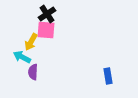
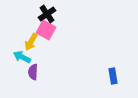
pink square: rotated 24 degrees clockwise
blue rectangle: moved 5 px right
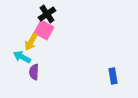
pink square: moved 2 px left
purple semicircle: moved 1 px right
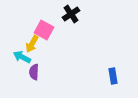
black cross: moved 24 px right
yellow arrow: moved 1 px right, 2 px down
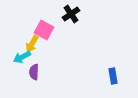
cyan arrow: rotated 54 degrees counterclockwise
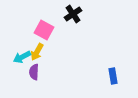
black cross: moved 2 px right
yellow arrow: moved 5 px right, 8 px down
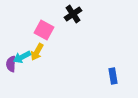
purple semicircle: moved 23 px left, 8 px up
